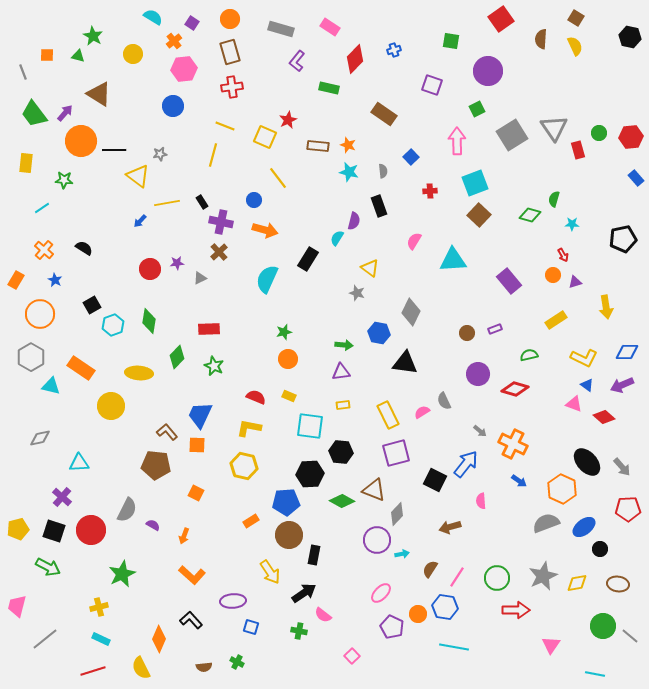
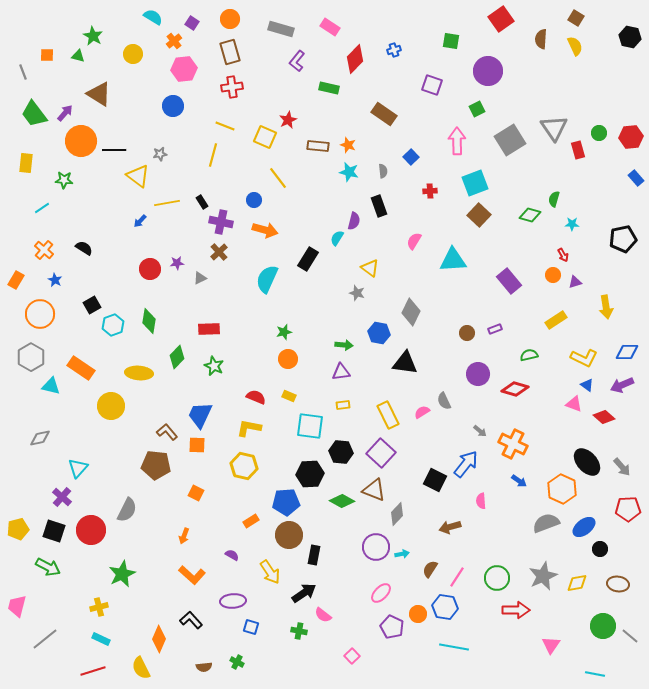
gray square at (512, 135): moved 2 px left, 5 px down
purple square at (396, 453): moved 15 px left; rotated 32 degrees counterclockwise
cyan triangle at (79, 463): moved 1 px left, 5 px down; rotated 45 degrees counterclockwise
purple semicircle at (153, 525): moved 79 px right, 30 px down
purple circle at (377, 540): moved 1 px left, 7 px down
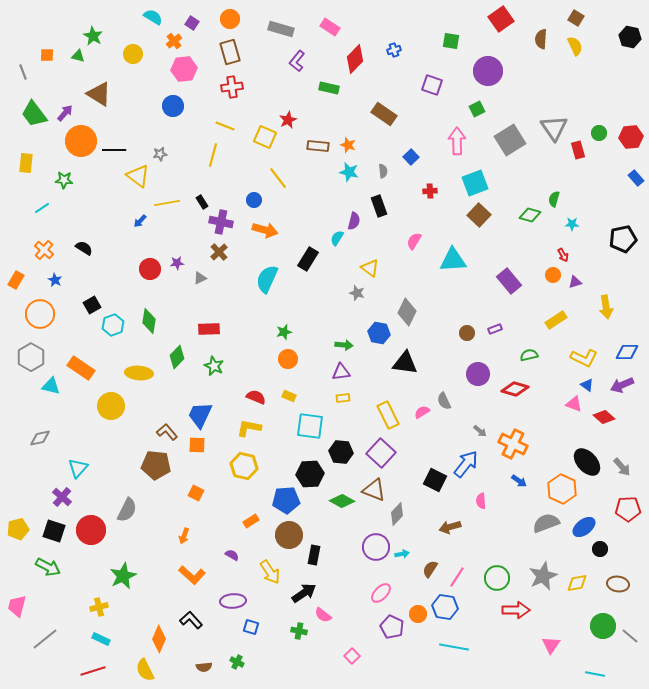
gray diamond at (411, 312): moved 4 px left
yellow rectangle at (343, 405): moved 7 px up
blue pentagon at (286, 502): moved 2 px up
green star at (122, 574): moved 1 px right, 2 px down
yellow semicircle at (141, 668): moved 4 px right, 2 px down
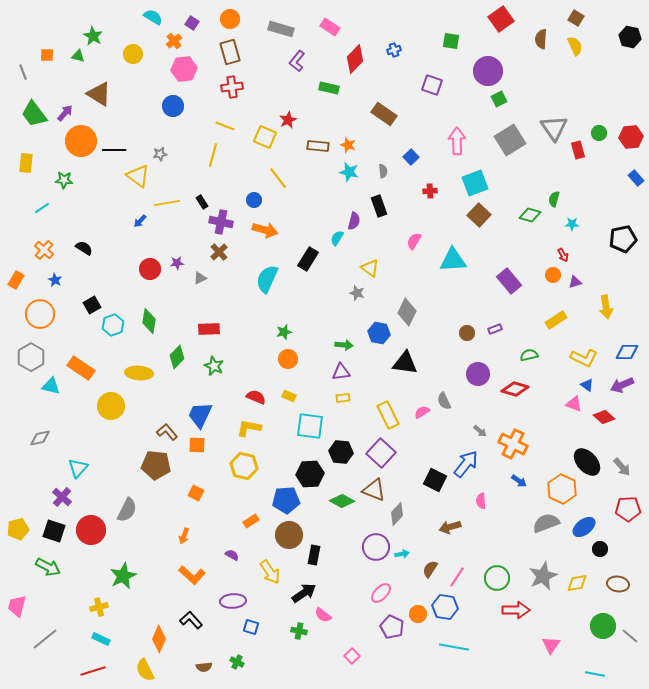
green square at (477, 109): moved 22 px right, 10 px up
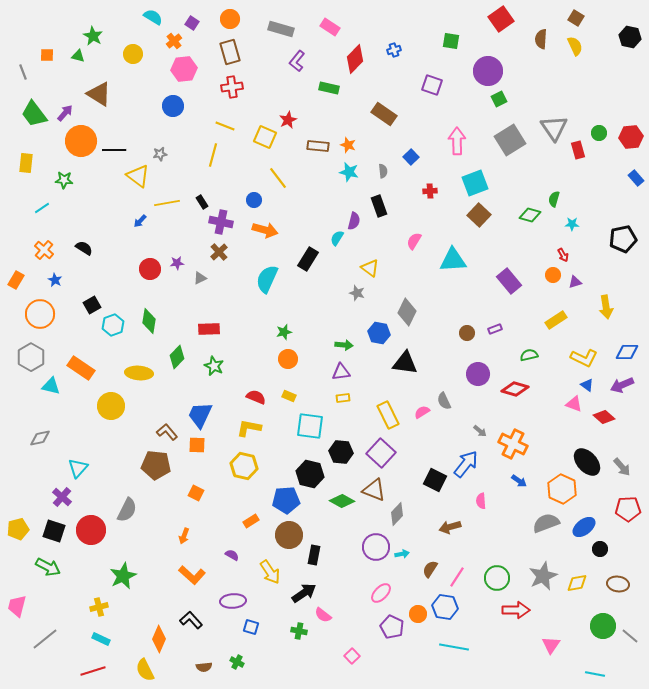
black hexagon at (310, 474): rotated 16 degrees clockwise
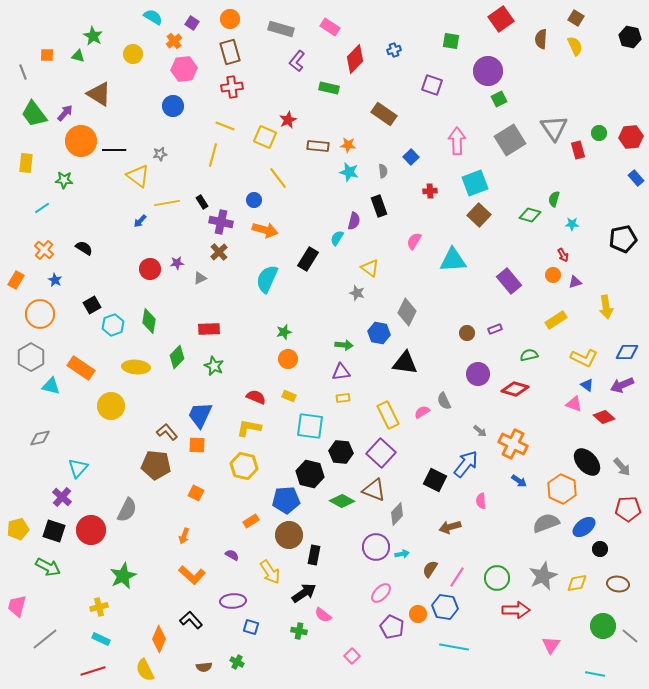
orange star at (348, 145): rotated 14 degrees counterclockwise
yellow ellipse at (139, 373): moved 3 px left, 6 px up
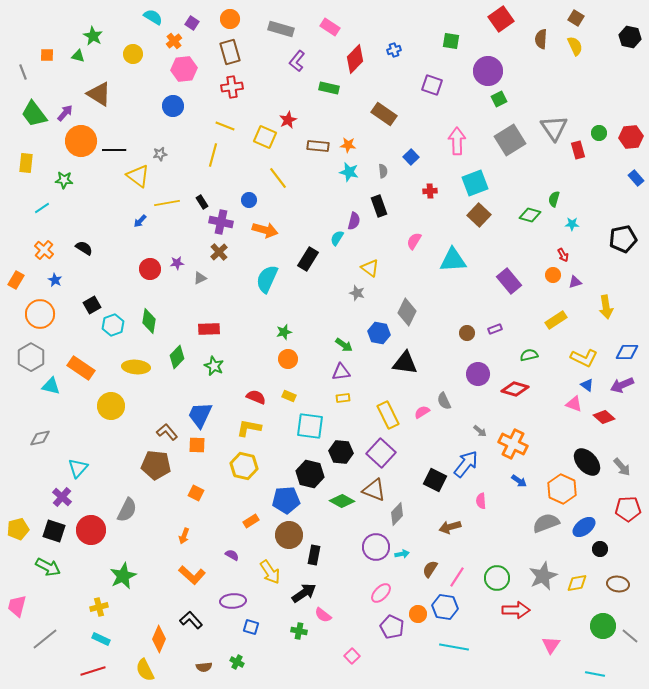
blue circle at (254, 200): moved 5 px left
green arrow at (344, 345): rotated 30 degrees clockwise
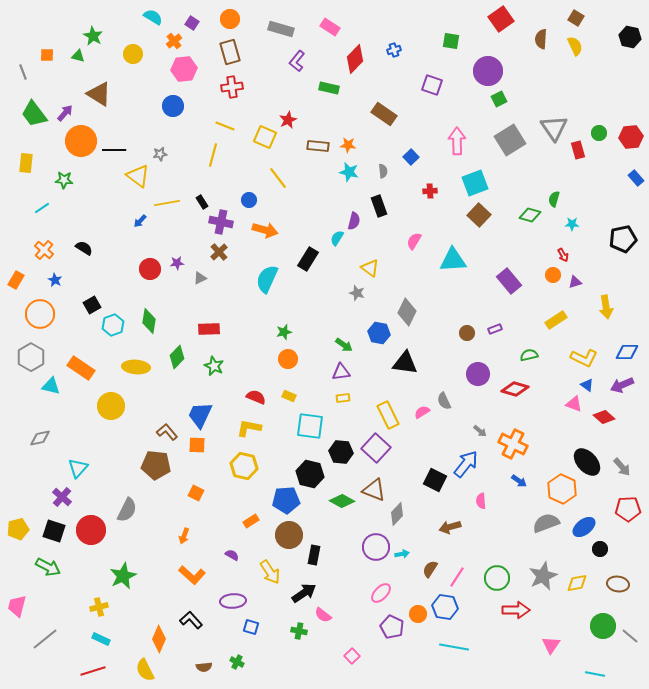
purple square at (381, 453): moved 5 px left, 5 px up
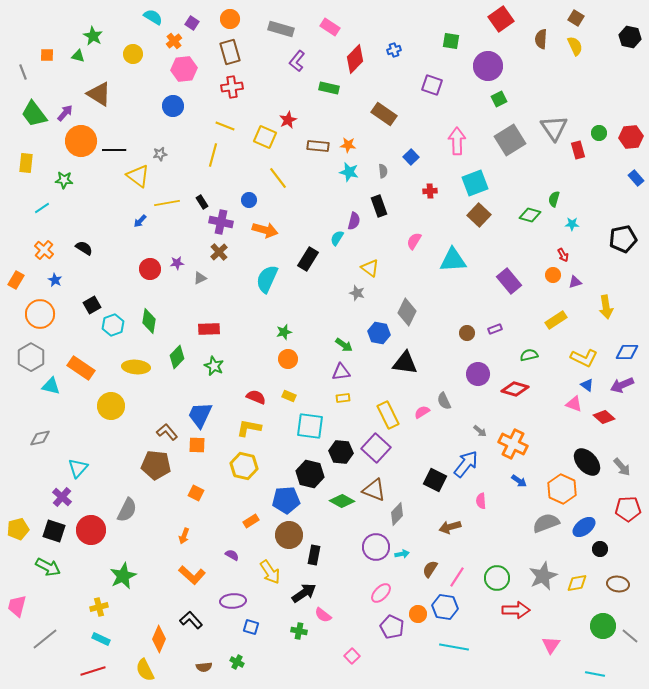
purple circle at (488, 71): moved 5 px up
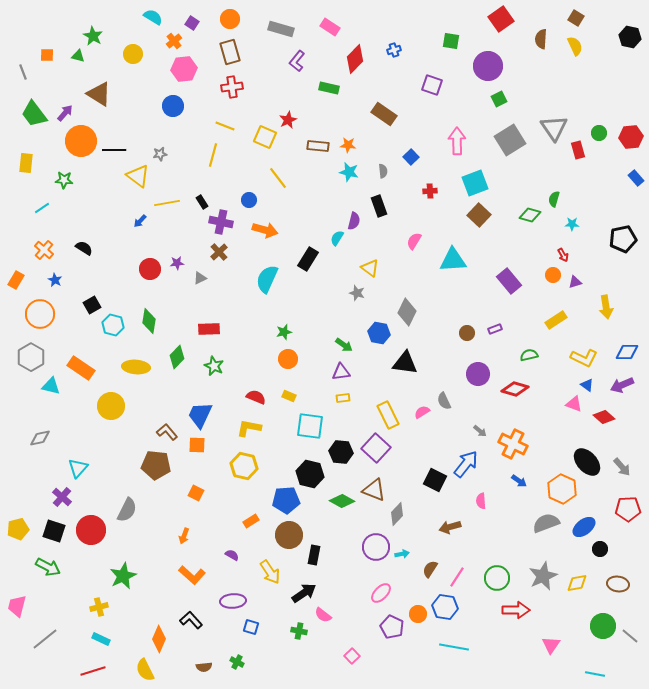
cyan hexagon at (113, 325): rotated 25 degrees counterclockwise
